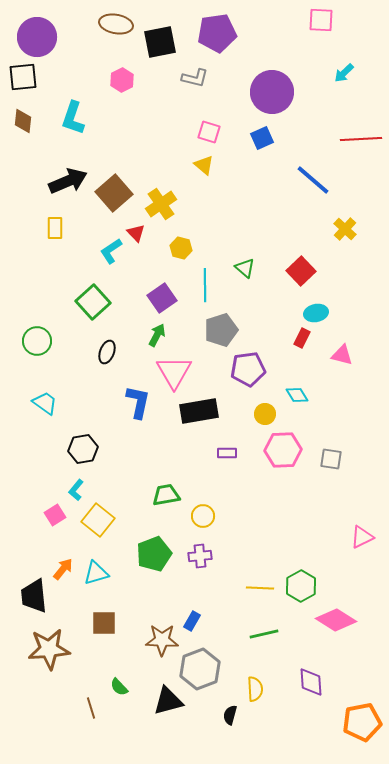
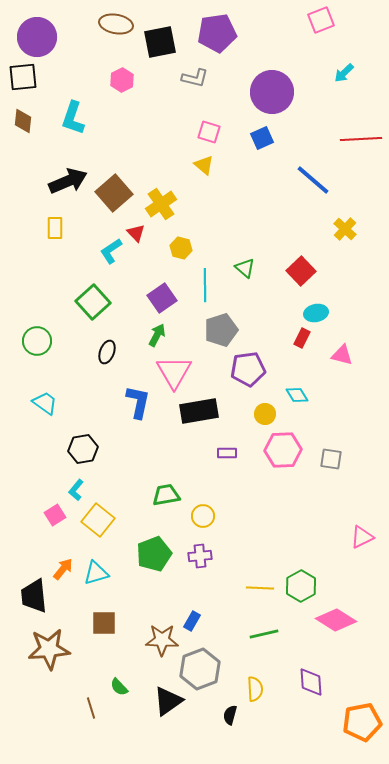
pink square at (321, 20): rotated 24 degrees counterclockwise
black triangle at (168, 701): rotated 20 degrees counterclockwise
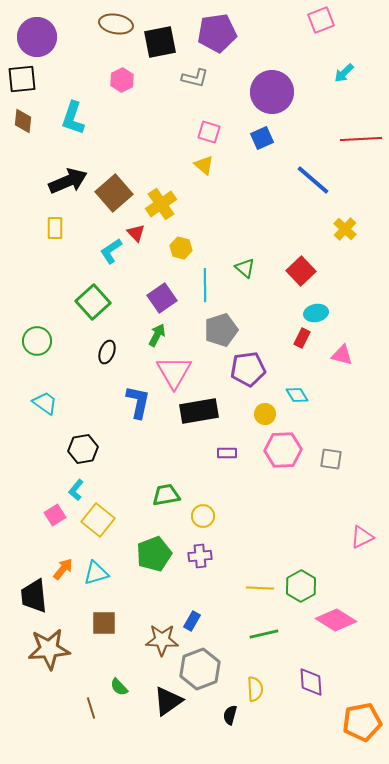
black square at (23, 77): moved 1 px left, 2 px down
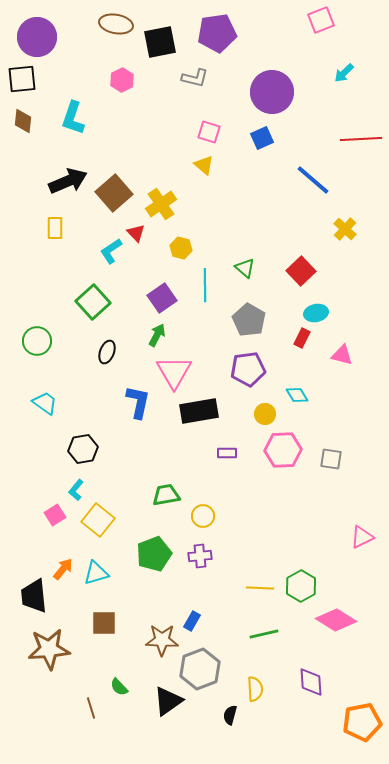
gray pentagon at (221, 330): moved 28 px right, 10 px up; rotated 24 degrees counterclockwise
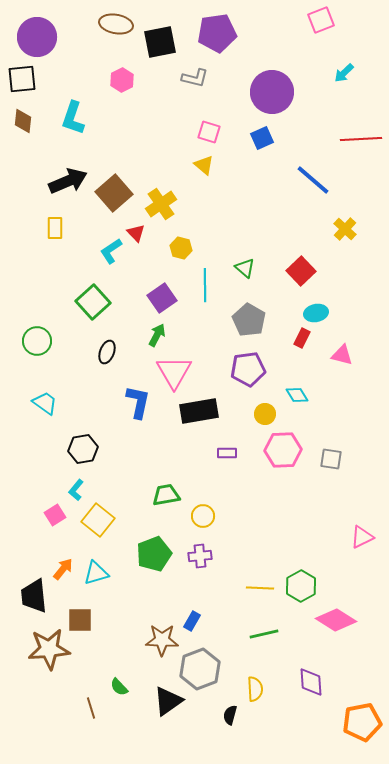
brown square at (104, 623): moved 24 px left, 3 px up
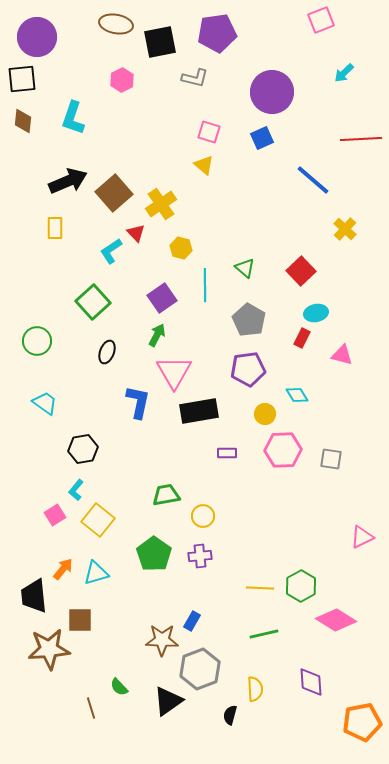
green pentagon at (154, 554): rotated 16 degrees counterclockwise
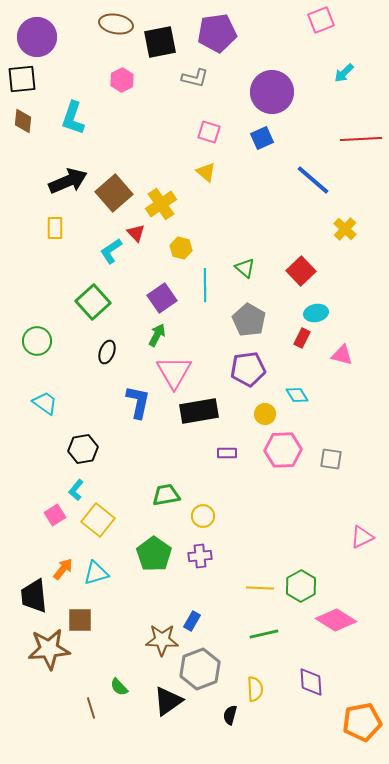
yellow triangle at (204, 165): moved 2 px right, 7 px down
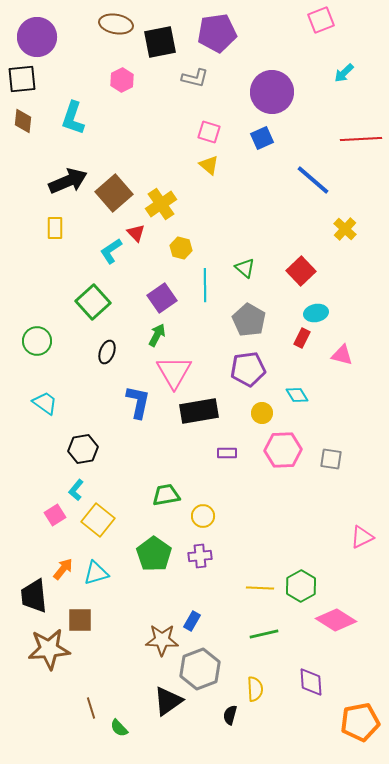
yellow triangle at (206, 172): moved 3 px right, 7 px up
yellow circle at (265, 414): moved 3 px left, 1 px up
green semicircle at (119, 687): moved 41 px down
orange pentagon at (362, 722): moved 2 px left
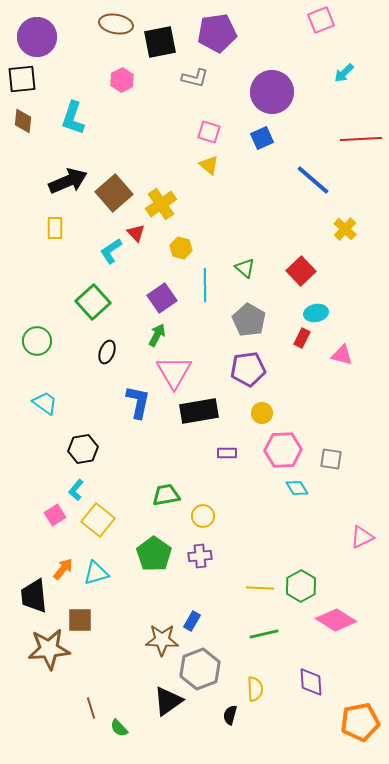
cyan diamond at (297, 395): moved 93 px down
